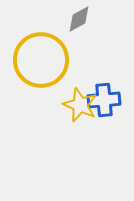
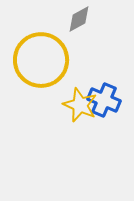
blue cross: rotated 28 degrees clockwise
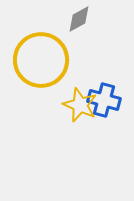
blue cross: rotated 8 degrees counterclockwise
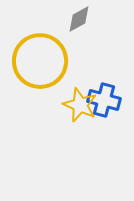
yellow circle: moved 1 px left, 1 px down
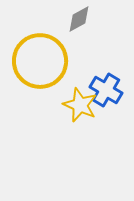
blue cross: moved 2 px right, 10 px up; rotated 16 degrees clockwise
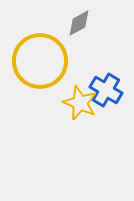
gray diamond: moved 4 px down
yellow star: moved 2 px up
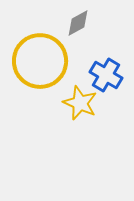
gray diamond: moved 1 px left
blue cross: moved 15 px up
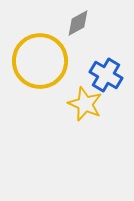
yellow star: moved 5 px right, 1 px down
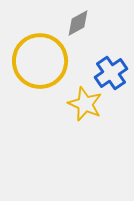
blue cross: moved 5 px right, 2 px up; rotated 24 degrees clockwise
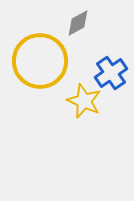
yellow star: moved 1 px left, 3 px up
